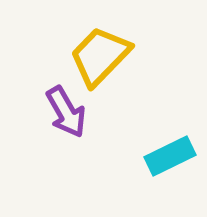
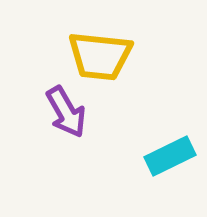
yellow trapezoid: rotated 128 degrees counterclockwise
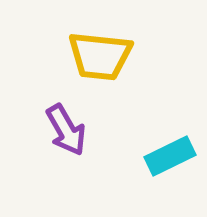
purple arrow: moved 18 px down
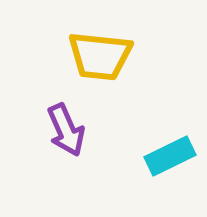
purple arrow: rotated 6 degrees clockwise
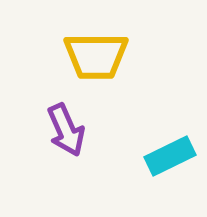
yellow trapezoid: moved 4 px left; rotated 6 degrees counterclockwise
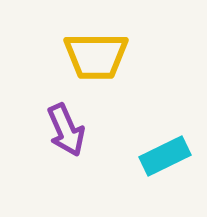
cyan rectangle: moved 5 px left
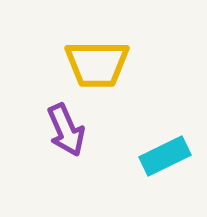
yellow trapezoid: moved 1 px right, 8 px down
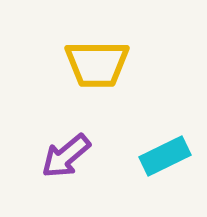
purple arrow: moved 26 px down; rotated 74 degrees clockwise
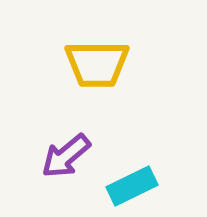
cyan rectangle: moved 33 px left, 30 px down
